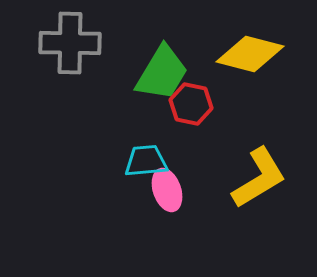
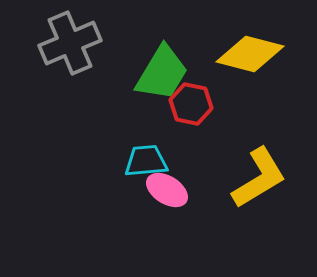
gray cross: rotated 24 degrees counterclockwise
pink ellipse: rotated 39 degrees counterclockwise
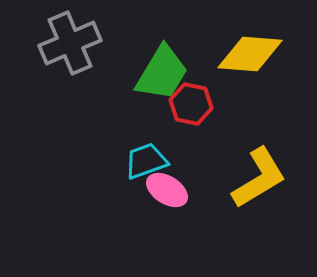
yellow diamond: rotated 10 degrees counterclockwise
cyan trapezoid: rotated 15 degrees counterclockwise
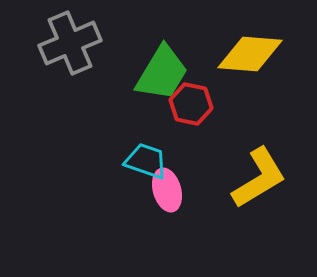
cyan trapezoid: rotated 39 degrees clockwise
pink ellipse: rotated 42 degrees clockwise
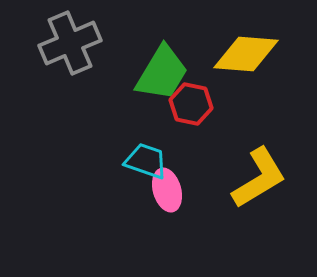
yellow diamond: moved 4 px left
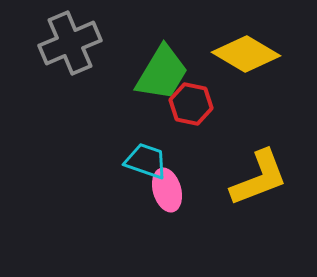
yellow diamond: rotated 26 degrees clockwise
yellow L-shape: rotated 10 degrees clockwise
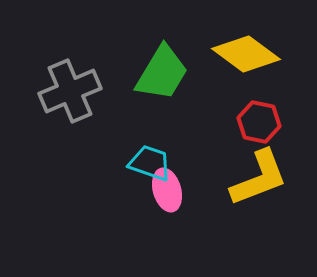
gray cross: moved 48 px down
yellow diamond: rotated 6 degrees clockwise
red hexagon: moved 68 px right, 18 px down
cyan trapezoid: moved 4 px right, 2 px down
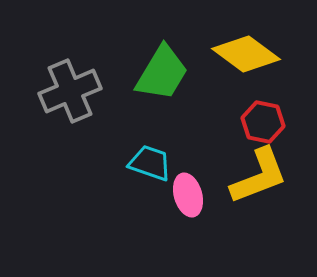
red hexagon: moved 4 px right
yellow L-shape: moved 2 px up
pink ellipse: moved 21 px right, 5 px down
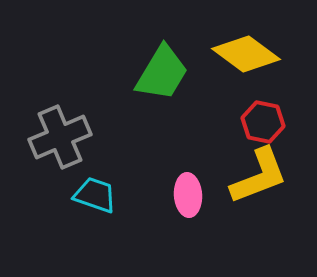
gray cross: moved 10 px left, 46 px down
cyan trapezoid: moved 55 px left, 32 px down
pink ellipse: rotated 12 degrees clockwise
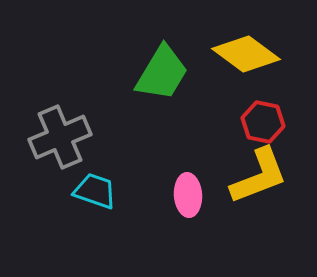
cyan trapezoid: moved 4 px up
